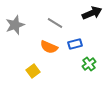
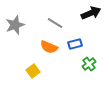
black arrow: moved 1 px left
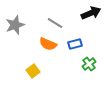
orange semicircle: moved 1 px left, 3 px up
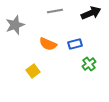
gray line: moved 12 px up; rotated 42 degrees counterclockwise
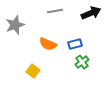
green cross: moved 7 px left, 2 px up
yellow square: rotated 16 degrees counterclockwise
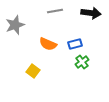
black arrow: rotated 30 degrees clockwise
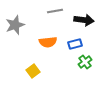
black arrow: moved 7 px left, 7 px down
orange semicircle: moved 2 px up; rotated 30 degrees counterclockwise
green cross: moved 3 px right
yellow square: rotated 16 degrees clockwise
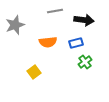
blue rectangle: moved 1 px right, 1 px up
yellow square: moved 1 px right, 1 px down
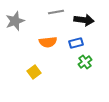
gray line: moved 1 px right, 1 px down
gray star: moved 4 px up
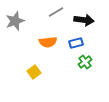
gray line: rotated 21 degrees counterclockwise
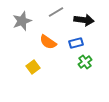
gray star: moved 7 px right
orange semicircle: rotated 42 degrees clockwise
yellow square: moved 1 px left, 5 px up
